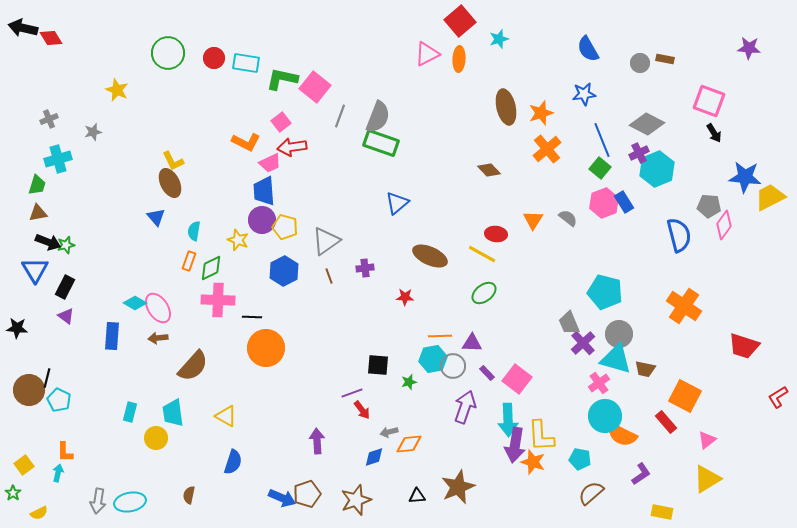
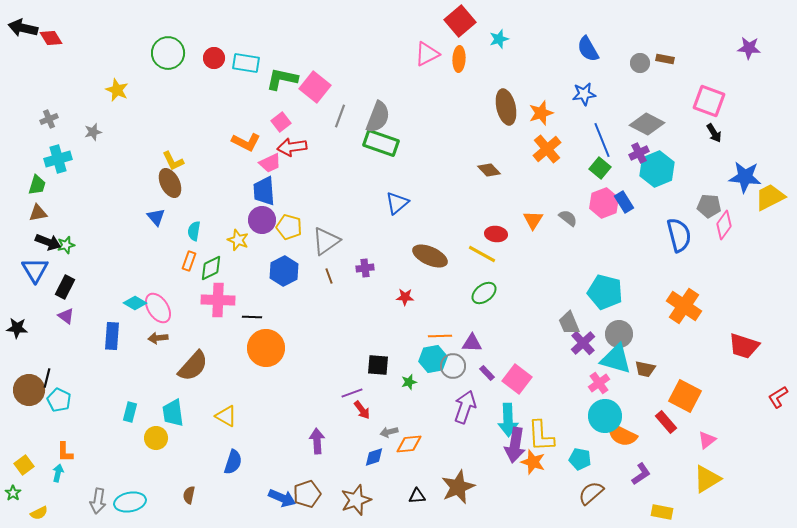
yellow pentagon at (285, 227): moved 4 px right
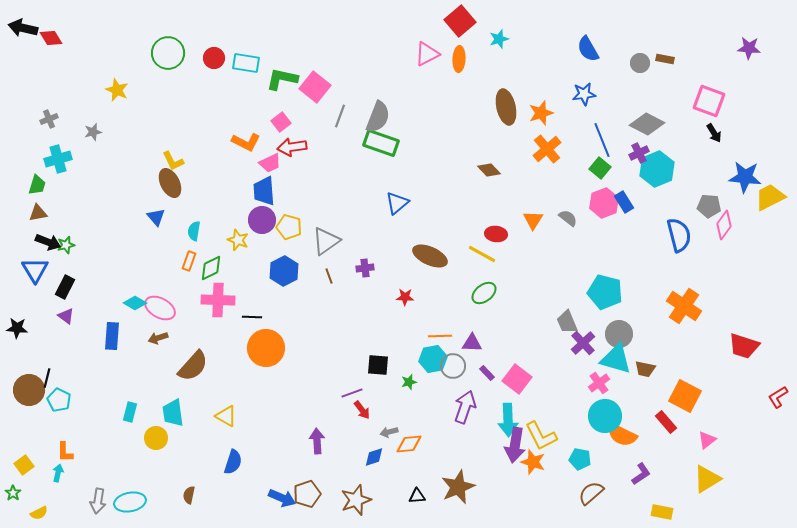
pink ellipse at (158, 308): moved 2 px right; rotated 28 degrees counterclockwise
gray trapezoid at (569, 323): moved 2 px left, 1 px up
brown arrow at (158, 338): rotated 12 degrees counterclockwise
yellow L-shape at (541, 436): rotated 24 degrees counterclockwise
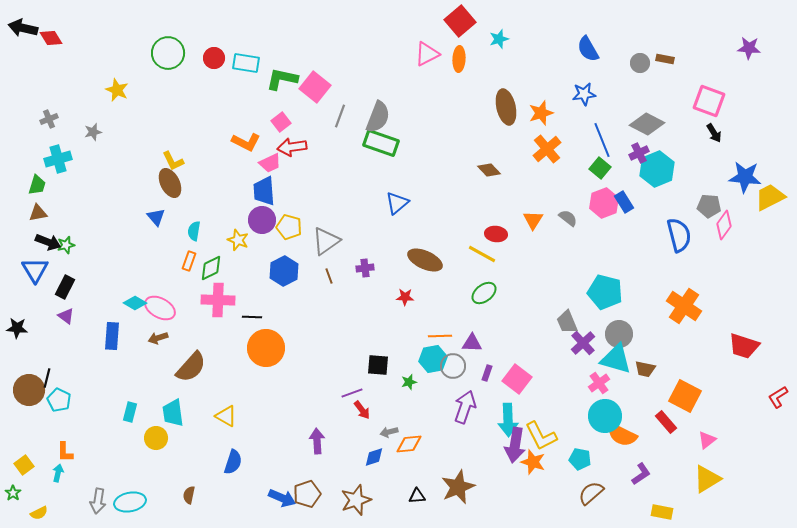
brown ellipse at (430, 256): moved 5 px left, 4 px down
brown semicircle at (193, 366): moved 2 px left, 1 px down
purple rectangle at (487, 373): rotated 63 degrees clockwise
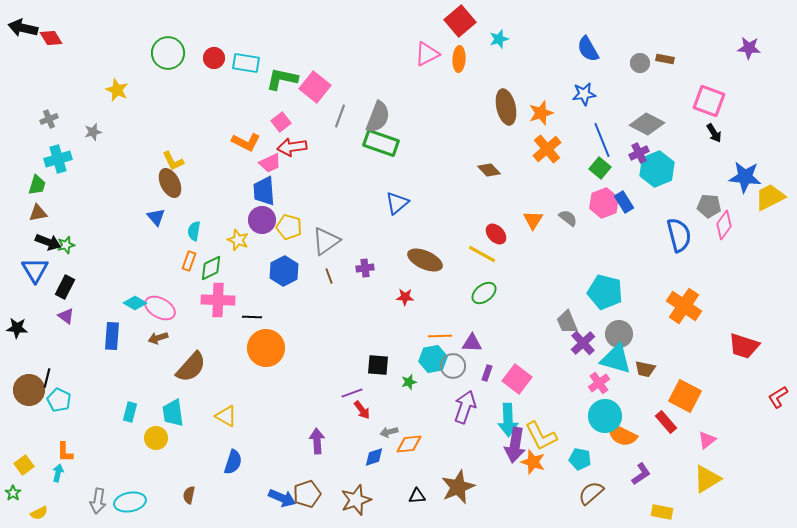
red ellipse at (496, 234): rotated 40 degrees clockwise
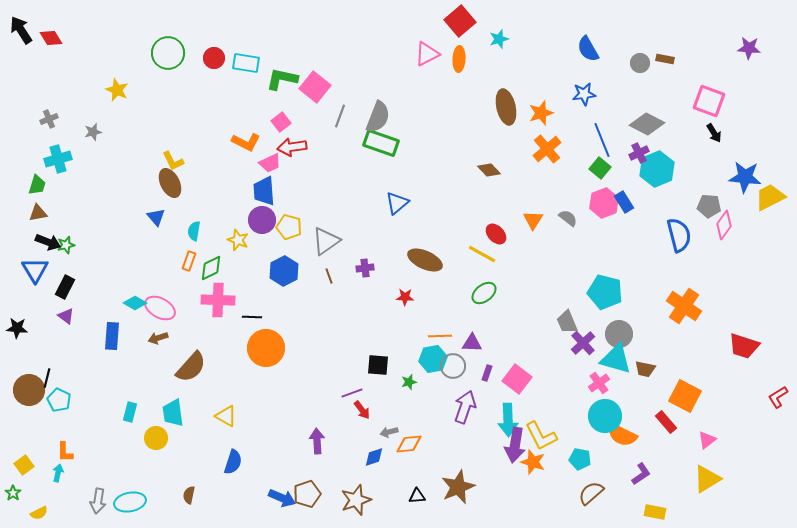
black arrow at (23, 28): moved 2 px left, 2 px down; rotated 44 degrees clockwise
yellow rectangle at (662, 512): moved 7 px left
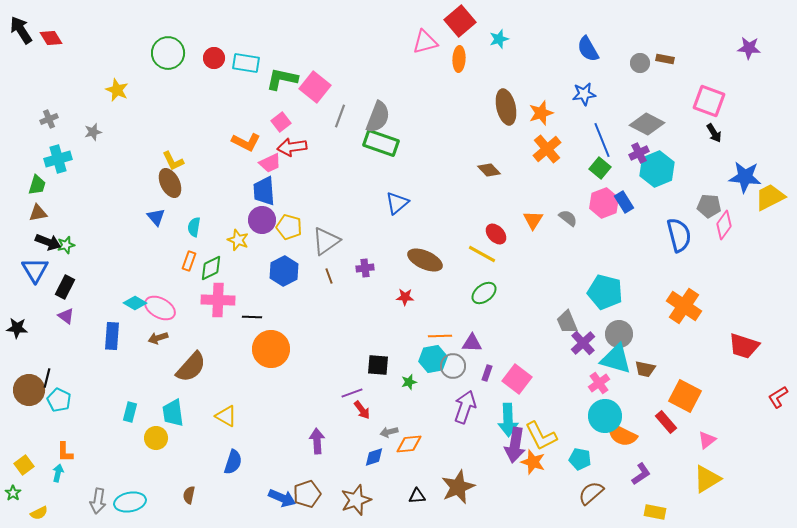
pink triangle at (427, 54): moved 2 px left, 12 px up; rotated 12 degrees clockwise
cyan semicircle at (194, 231): moved 4 px up
orange circle at (266, 348): moved 5 px right, 1 px down
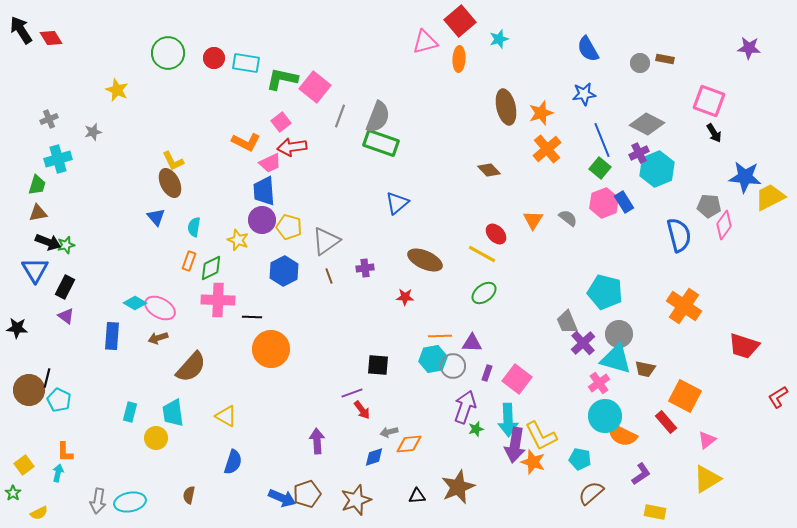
green star at (409, 382): moved 67 px right, 47 px down
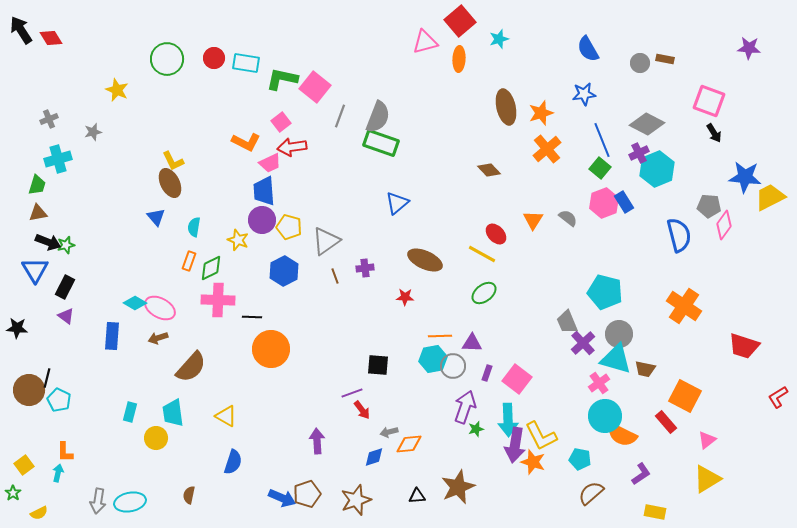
green circle at (168, 53): moved 1 px left, 6 px down
brown line at (329, 276): moved 6 px right
